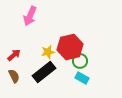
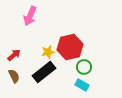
green circle: moved 4 px right, 6 px down
cyan rectangle: moved 7 px down
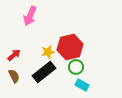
green circle: moved 8 px left
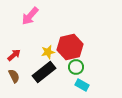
pink arrow: rotated 18 degrees clockwise
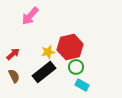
red arrow: moved 1 px left, 1 px up
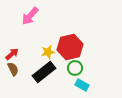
red arrow: moved 1 px left
green circle: moved 1 px left, 1 px down
brown semicircle: moved 1 px left, 7 px up
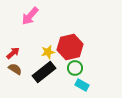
red arrow: moved 1 px right, 1 px up
brown semicircle: moved 2 px right; rotated 32 degrees counterclockwise
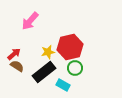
pink arrow: moved 5 px down
red arrow: moved 1 px right, 1 px down
brown semicircle: moved 2 px right, 3 px up
cyan rectangle: moved 19 px left
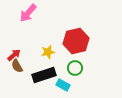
pink arrow: moved 2 px left, 8 px up
red hexagon: moved 6 px right, 6 px up
red arrow: moved 1 px down
brown semicircle: rotated 152 degrees counterclockwise
black rectangle: moved 3 px down; rotated 20 degrees clockwise
